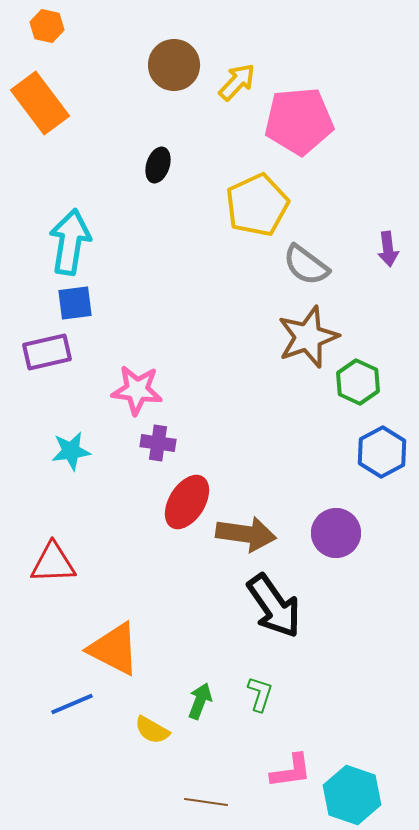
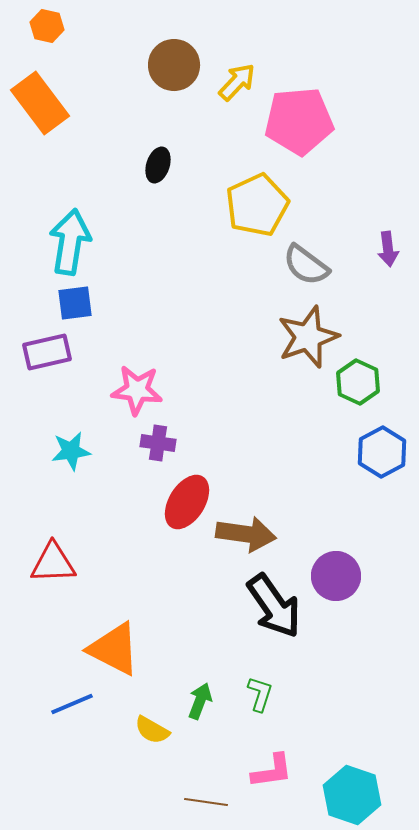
purple circle: moved 43 px down
pink L-shape: moved 19 px left
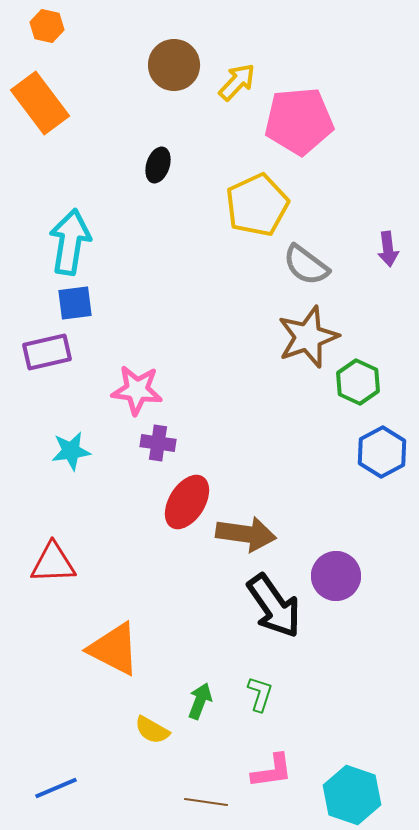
blue line: moved 16 px left, 84 px down
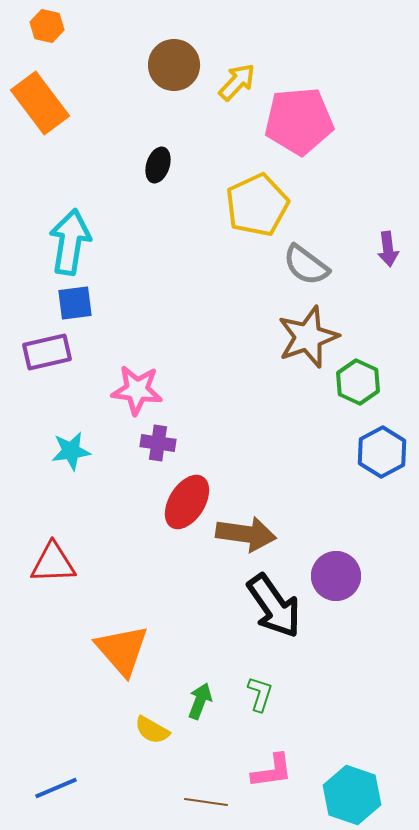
orange triangle: moved 8 px right, 1 px down; rotated 22 degrees clockwise
